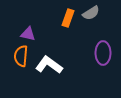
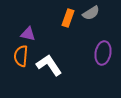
purple ellipse: rotated 10 degrees clockwise
white L-shape: rotated 20 degrees clockwise
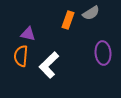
orange rectangle: moved 2 px down
purple ellipse: rotated 15 degrees counterclockwise
white L-shape: rotated 100 degrees counterclockwise
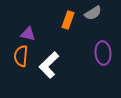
gray semicircle: moved 2 px right
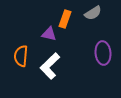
orange rectangle: moved 3 px left, 1 px up
purple triangle: moved 21 px right
white L-shape: moved 1 px right, 1 px down
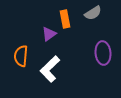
orange rectangle: rotated 30 degrees counterclockwise
purple triangle: rotated 49 degrees counterclockwise
white L-shape: moved 3 px down
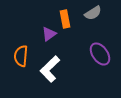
purple ellipse: moved 3 px left, 1 px down; rotated 30 degrees counterclockwise
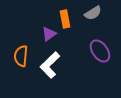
purple ellipse: moved 3 px up
white L-shape: moved 4 px up
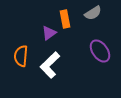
purple triangle: moved 1 px up
